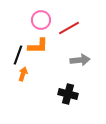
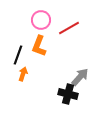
orange L-shape: moved 1 px right; rotated 110 degrees clockwise
gray arrow: moved 17 px down; rotated 42 degrees counterclockwise
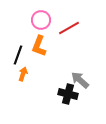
gray arrow: moved 3 px down; rotated 90 degrees counterclockwise
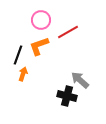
red line: moved 1 px left, 4 px down
orange L-shape: rotated 50 degrees clockwise
black cross: moved 1 px left, 2 px down
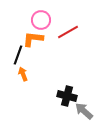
orange L-shape: moved 6 px left, 7 px up; rotated 25 degrees clockwise
orange arrow: rotated 40 degrees counterclockwise
gray arrow: moved 4 px right, 31 px down
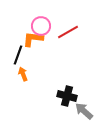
pink circle: moved 6 px down
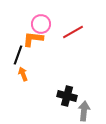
pink circle: moved 2 px up
red line: moved 5 px right
gray arrow: rotated 54 degrees clockwise
